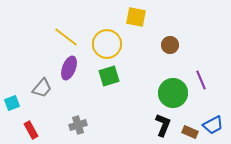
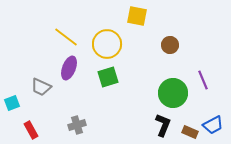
yellow square: moved 1 px right, 1 px up
green square: moved 1 px left, 1 px down
purple line: moved 2 px right
gray trapezoid: moved 1 px left, 1 px up; rotated 75 degrees clockwise
gray cross: moved 1 px left
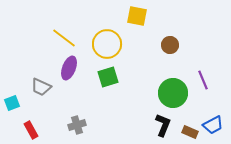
yellow line: moved 2 px left, 1 px down
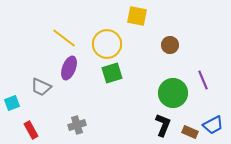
green square: moved 4 px right, 4 px up
